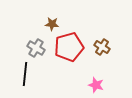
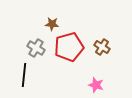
black line: moved 1 px left, 1 px down
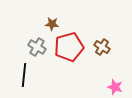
gray cross: moved 1 px right, 1 px up
pink star: moved 19 px right, 2 px down
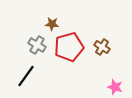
gray cross: moved 2 px up
black line: moved 2 px right, 1 px down; rotated 30 degrees clockwise
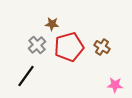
gray cross: rotated 18 degrees clockwise
pink star: moved 2 px up; rotated 14 degrees counterclockwise
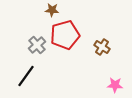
brown star: moved 14 px up
red pentagon: moved 4 px left, 12 px up
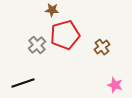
brown cross: rotated 21 degrees clockwise
black line: moved 3 px left, 7 px down; rotated 35 degrees clockwise
pink star: rotated 14 degrees clockwise
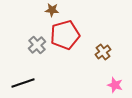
brown cross: moved 1 px right, 5 px down
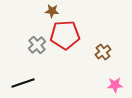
brown star: moved 1 px down
red pentagon: rotated 12 degrees clockwise
pink star: rotated 21 degrees counterclockwise
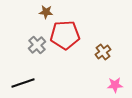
brown star: moved 6 px left, 1 px down
